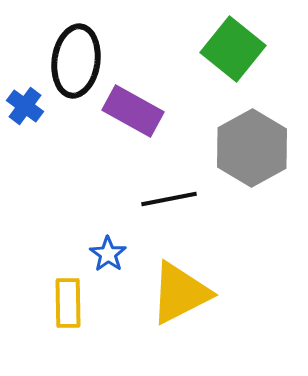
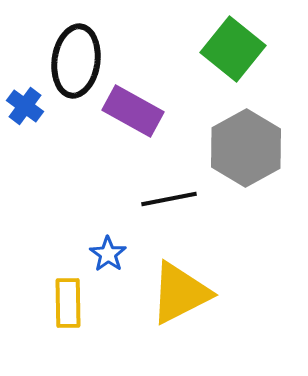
gray hexagon: moved 6 px left
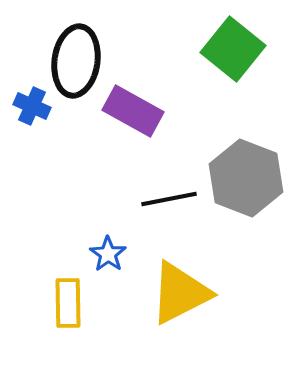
blue cross: moved 7 px right; rotated 12 degrees counterclockwise
gray hexagon: moved 30 px down; rotated 10 degrees counterclockwise
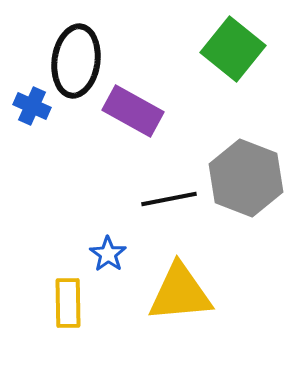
yellow triangle: rotated 22 degrees clockwise
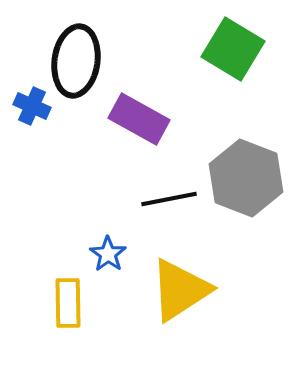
green square: rotated 8 degrees counterclockwise
purple rectangle: moved 6 px right, 8 px down
yellow triangle: moved 3 px up; rotated 28 degrees counterclockwise
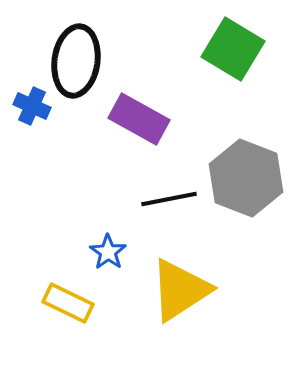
blue star: moved 2 px up
yellow rectangle: rotated 63 degrees counterclockwise
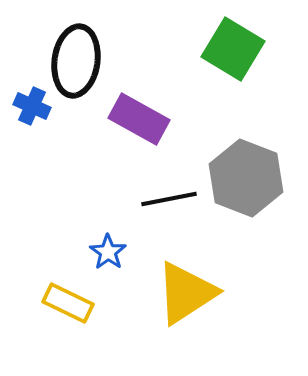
yellow triangle: moved 6 px right, 3 px down
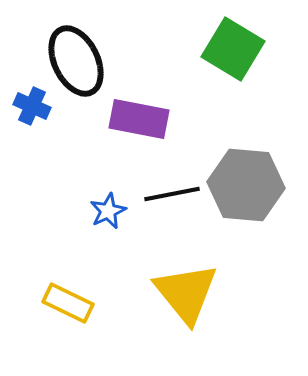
black ellipse: rotated 34 degrees counterclockwise
purple rectangle: rotated 18 degrees counterclockwise
gray hexagon: moved 7 px down; rotated 16 degrees counterclockwise
black line: moved 3 px right, 5 px up
blue star: moved 41 px up; rotated 12 degrees clockwise
yellow triangle: rotated 36 degrees counterclockwise
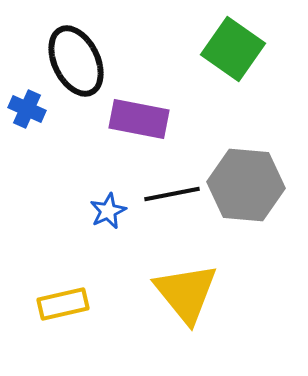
green square: rotated 4 degrees clockwise
blue cross: moved 5 px left, 3 px down
yellow rectangle: moved 5 px left, 1 px down; rotated 39 degrees counterclockwise
